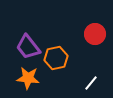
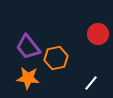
red circle: moved 3 px right
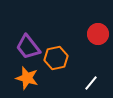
orange star: moved 1 px left; rotated 10 degrees clockwise
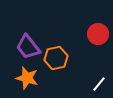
white line: moved 8 px right, 1 px down
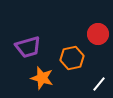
purple trapezoid: rotated 68 degrees counterclockwise
orange hexagon: moved 16 px right
orange star: moved 15 px right
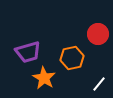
purple trapezoid: moved 5 px down
orange star: moved 2 px right; rotated 15 degrees clockwise
